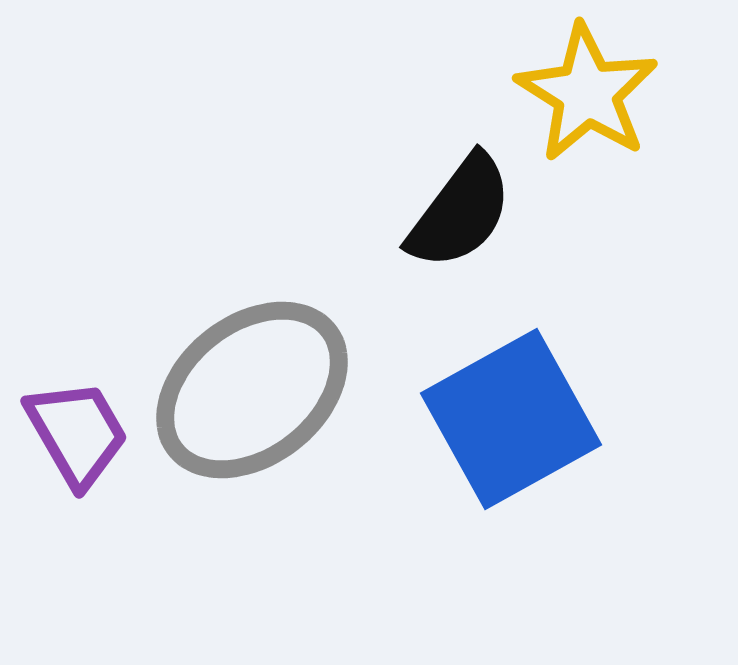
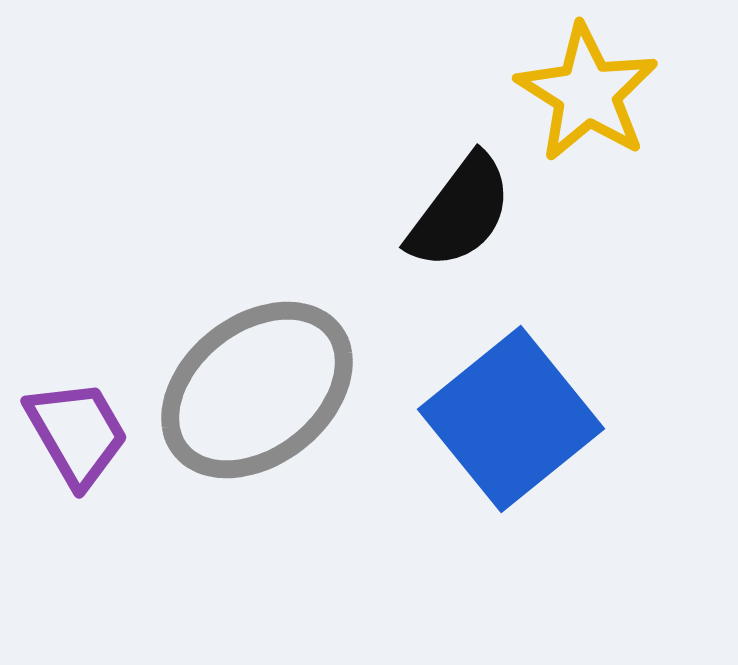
gray ellipse: moved 5 px right
blue square: rotated 10 degrees counterclockwise
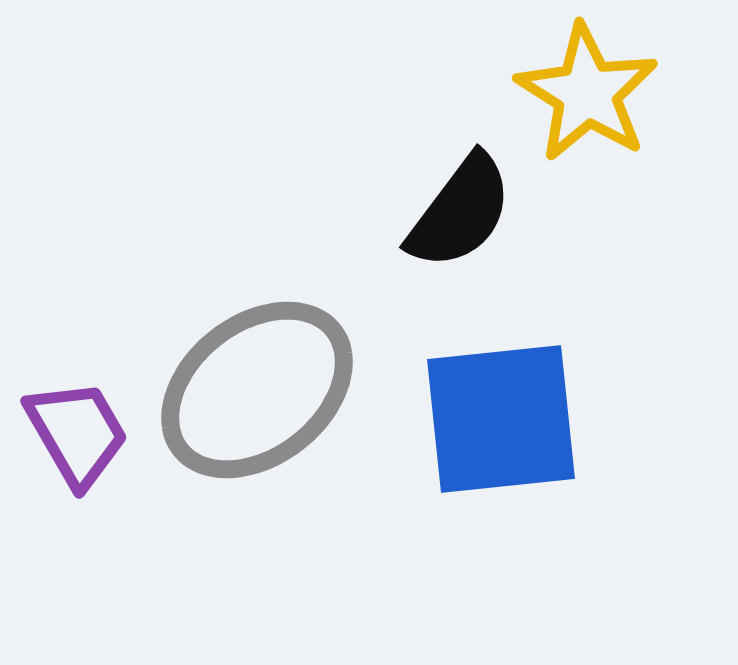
blue square: moved 10 px left; rotated 33 degrees clockwise
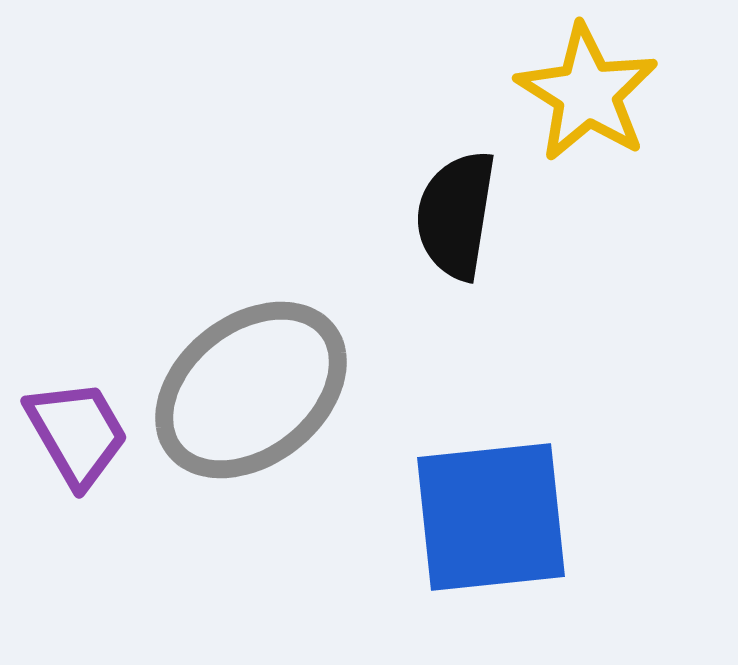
black semicircle: moved 4 px left, 3 px down; rotated 152 degrees clockwise
gray ellipse: moved 6 px left
blue square: moved 10 px left, 98 px down
